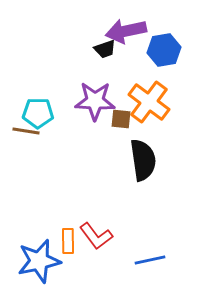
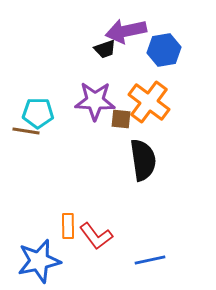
orange rectangle: moved 15 px up
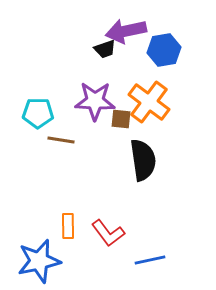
brown line: moved 35 px right, 9 px down
red L-shape: moved 12 px right, 3 px up
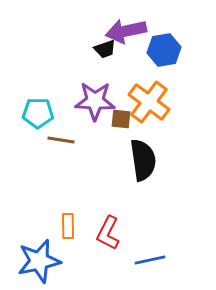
red L-shape: rotated 64 degrees clockwise
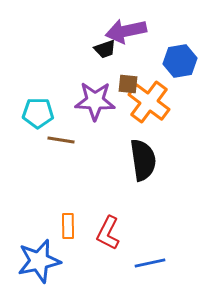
blue hexagon: moved 16 px right, 11 px down
brown square: moved 7 px right, 35 px up
blue line: moved 3 px down
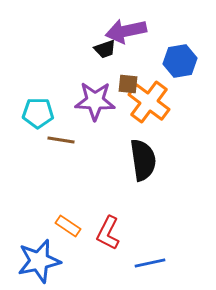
orange rectangle: rotated 55 degrees counterclockwise
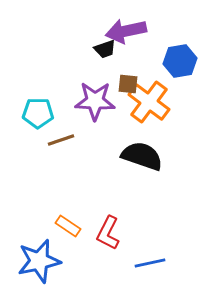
brown line: rotated 28 degrees counterclockwise
black semicircle: moved 1 px left, 4 px up; rotated 63 degrees counterclockwise
